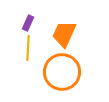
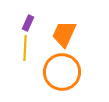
yellow line: moved 3 px left
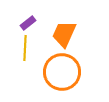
purple rectangle: rotated 28 degrees clockwise
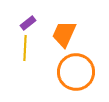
orange circle: moved 14 px right
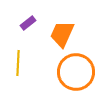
orange trapezoid: moved 2 px left
yellow line: moved 7 px left, 15 px down
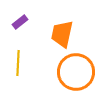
purple rectangle: moved 8 px left, 1 px up
orange trapezoid: rotated 12 degrees counterclockwise
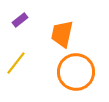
purple rectangle: moved 2 px up
yellow line: moved 2 px left; rotated 35 degrees clockwise
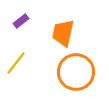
purple rectangle: moved 1 px right, 1 px down
orange trapezoid: moved 1 px right, 1 px up
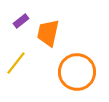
orange trapezoid: moved 15 px left
orange circle: moved 1 px right
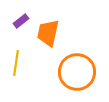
yellow line: rotated 30 degrees counterclockwise
